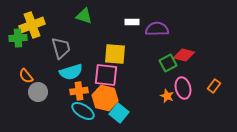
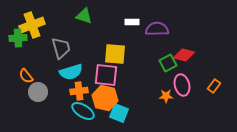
pink ellipse: moved 1 px left, 3 px up
orange star: moved 1 px left; rotated 24 degrees counterclockwise
cyan square: rotated 18 degrees counterclockwise
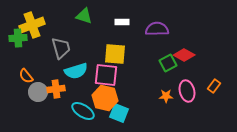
white rectangle: moved 10 px left
red diamond: rotated 15 degrees clockwise
cyan semicircle: moved 5 px right, 1 px up
pink ellipse: moved 5 px right, 6 px down
orange cross: moved 23 px left, 2 px up
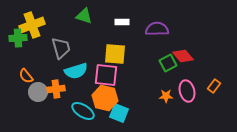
red diamond: moved 1 px left, 1 px down; rotated 20 degrees clockwise
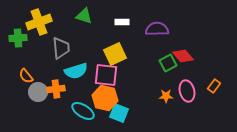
yellow cross: moved 7 px right, 3 px up
gray trapezoid: rotated 10 degrees clockwise
yellow square: rotated 30 degrees counterclockwise
